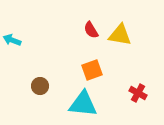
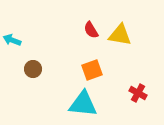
brown circle: moved 7 px left, 17 px up
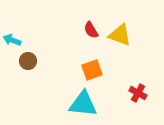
yellow triangle: rotated 10 degrees clockwise
brown circle: moved 5 px left, 8 px up
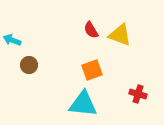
brown circle: moved 1 px right, 4 px down
red cross: moved 1 px down; rotated 12 degrees counterclockwise
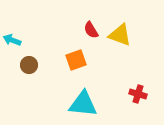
orange square: moved 16 px left, 10 px up
